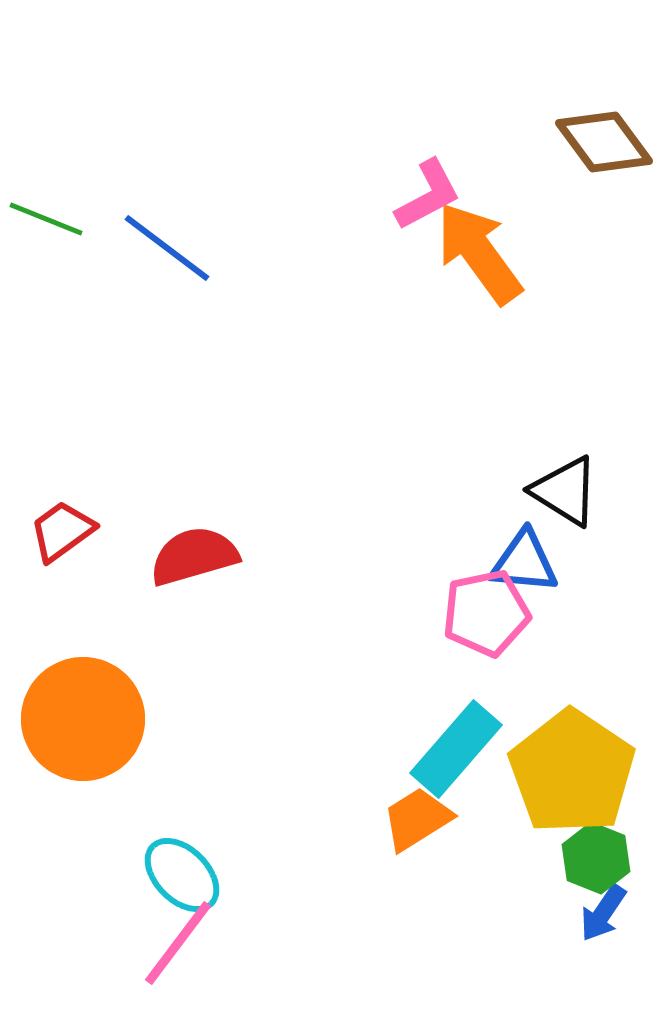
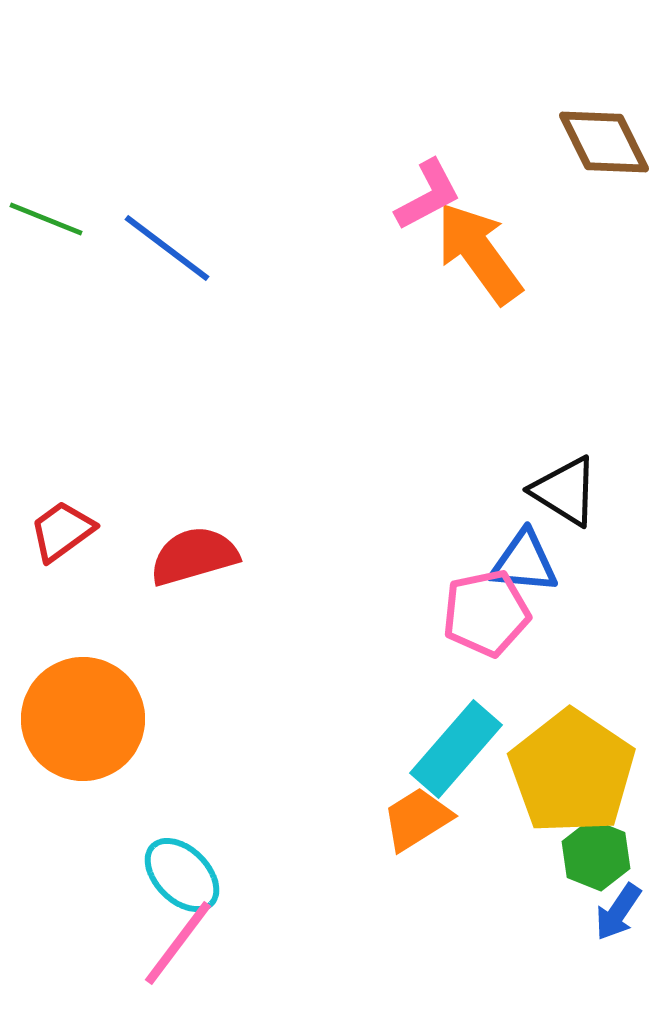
brown diamond: rotated 10 degrees clockwise
green hexagon: moved 3 px up
blue arrow: moved 15 px right, 1 px up
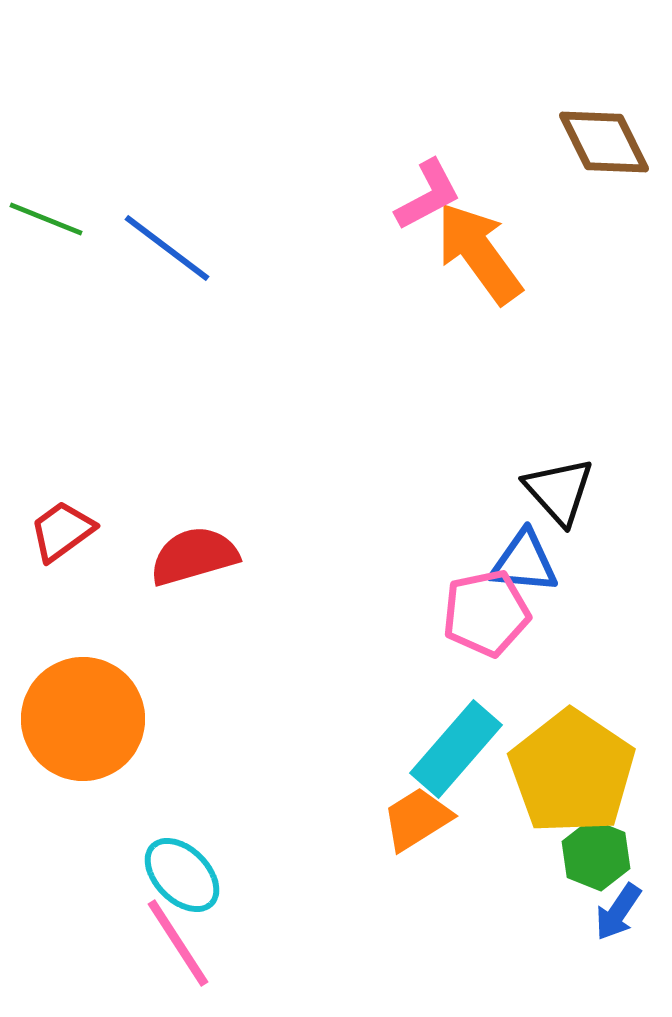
black triangle: moved 6 px left; rotated 16 degrees clockwise
pink line: rotated 70 degrees counterclockwise
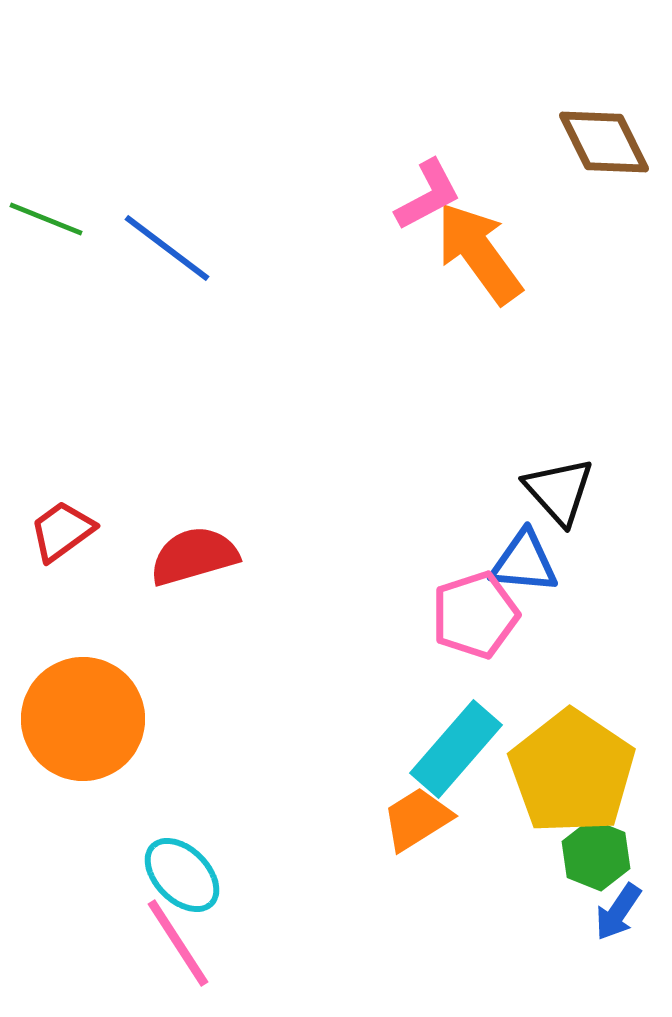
pink pentagon: moved 11 px left, 2 px down; rotated 6 degrees counterclockwise
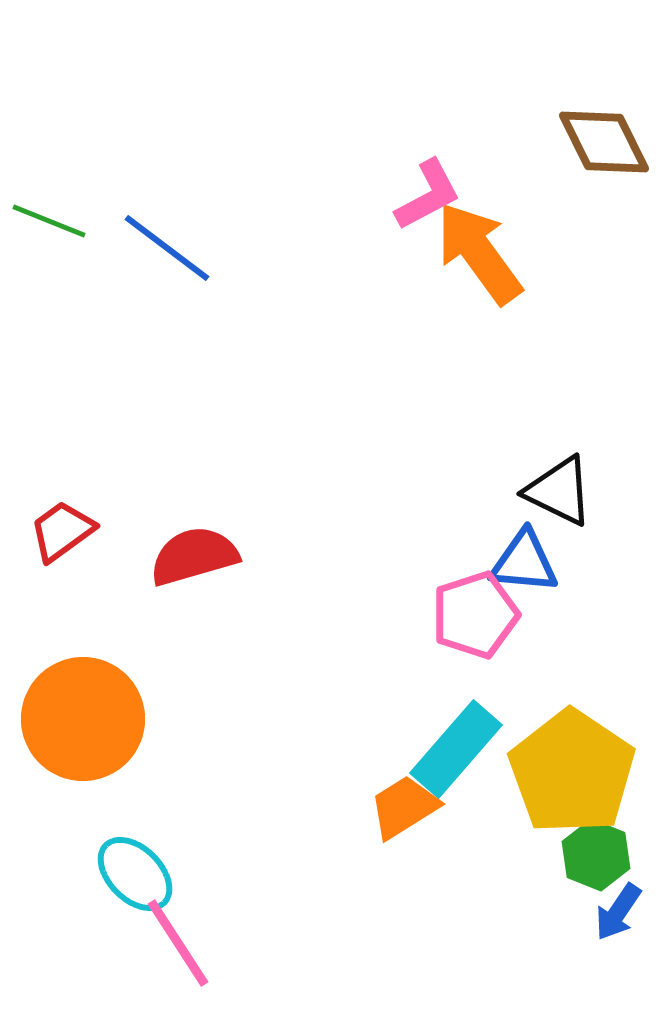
green line: moved 3 px right, 2 px down
black triangle: rotated 22 degrees counterclockwise
orange trapezoid: moved 13 px left, 12 px up
cyan ellipse: moved 47 px left, 1 px up
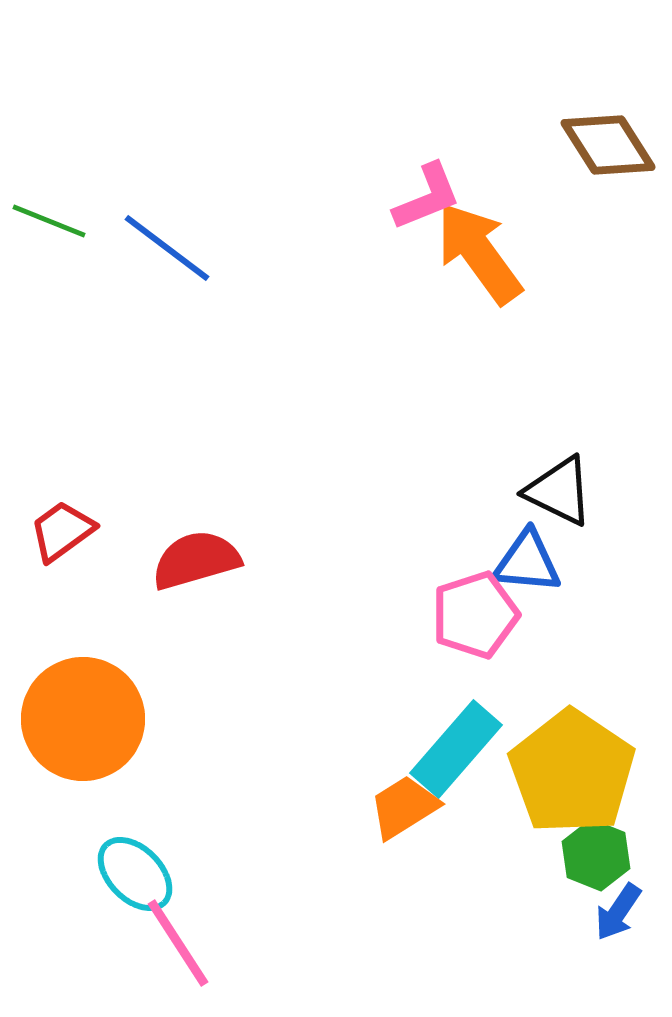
brown diamond: moved 4 px right, 3 px down; rotated 6 degrees counterclockwise
pink L-shape: moved 1 px left, 2 px down; rotated 6 degrees clockwise
red semicircle: moved 2 px right, 4 px down
blue triangle: moved 3 px right
